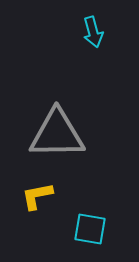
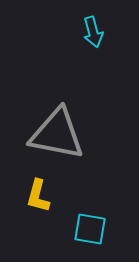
gray triangle: rotated 12 degrees clockwise
yellow L-shape: moved 1 px right; rotated 64 degrees counterclockwise
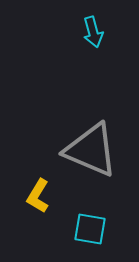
gray triangle: moved 34 px right, 16 px down; rotated 12 degrees clockwise
yellow L-shape: rotated 16 degrees clockwise
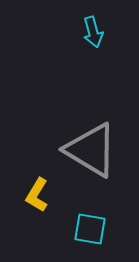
gray triangle: rotated 8 degrees clockwise
yellow L-shape: moved 1 px left, 1 px up
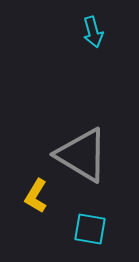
gray triangle: moved 9 px left, 5 px down
yellow L-shape: moved 1 px left, 1 px down
